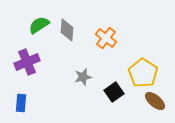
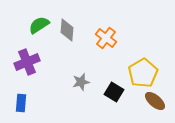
yellow pentagon: rotated 8 degrees clockwise
gray star: moved 2 px left, 5 px down
black square: rotated 24 degrees counterclockwise
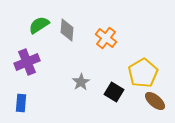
gray star: rotated 18 degrees counterclockwise
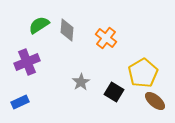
blue rectangle: moved 1 px left, 1 px up; rotated 60 degrees clockwise
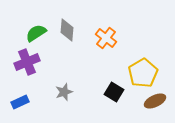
green semicircle: moved 3 px left, 8 px down
gray star: moved 17 px left, 10 px down; rotated 12 degrees clockwise
brown ellipse: rotated 65 degrees counterclockwise
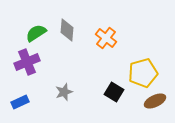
yellow pentagon: rotated 16 degrees clockwise
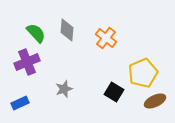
green semicircle: rotated 80 degrees clockwise
yellow pentagon: rotated 8 degrees counterclockwise
gray star: moved 3 px up
blue rectangle: moved 1 px down
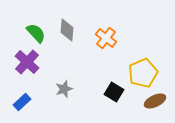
purple cross: rotated 25 degrees counterclockwise
blue rectangle: moved 2 px right, 1 px up; rotated 18 degrees counterclockwise
